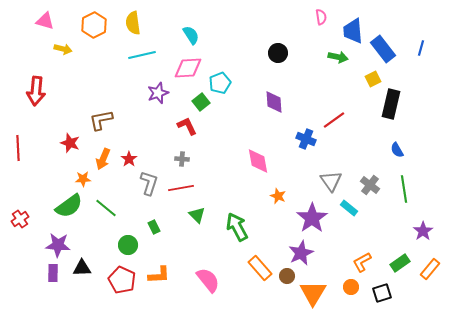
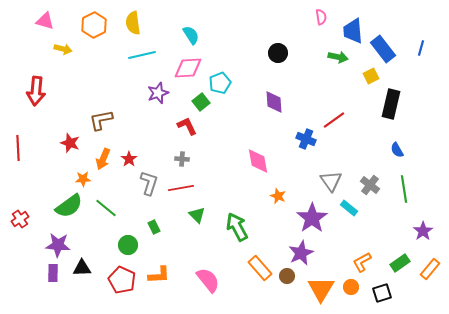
yellow square at (373, 79): moved 2 px left, 3 px up
orange triangle at (313, 293): moved 8 px right, 4 px up
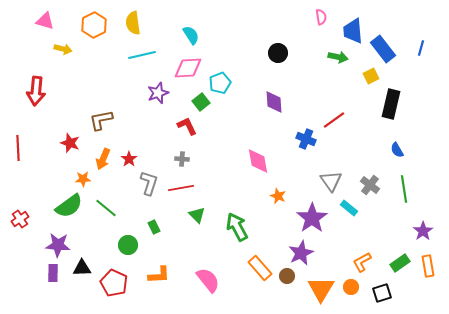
orange rectangle at (430, 269): moved 2 px left, 3 px up; rotated 50 degrees counterclockwise
red pentagon at (122, 280): moved 8 px left, 3 px down
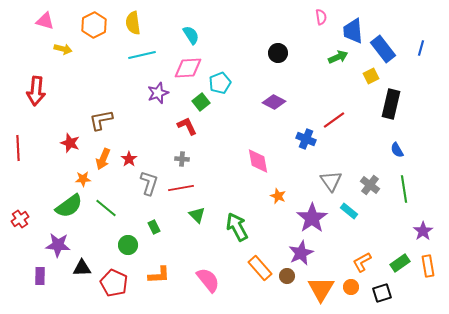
green arrow at (338, 57): rotated 36 degrees counterclockwise
purple diamond at (274, 102): rotated 60 degrees counterclockwise
cyan rectangle at (349, 208): moved 3 px down
purple rectangle at (53, 273): moved 13 px left, 3 px down
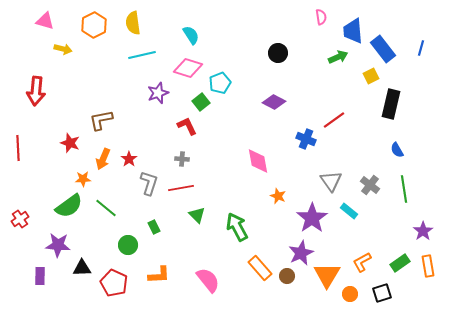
pink diamond at (188, 68): rotated 20 degrees clockwise
orange circle at (351, 287): moved 1 px left, 7 px down
orange triangle at (321, 289): moved 6 px right, 14 px up
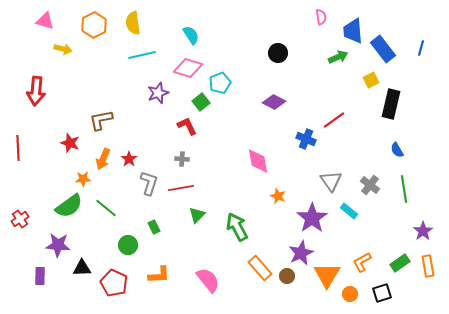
yellow square at (371, 76): moved 4 px down
green triangle at (197, 215): rotated 30 degrees clockwise
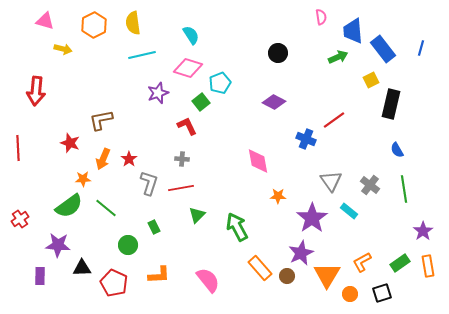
orange star at (278, 196): rotated 21 degrees counterclockwise
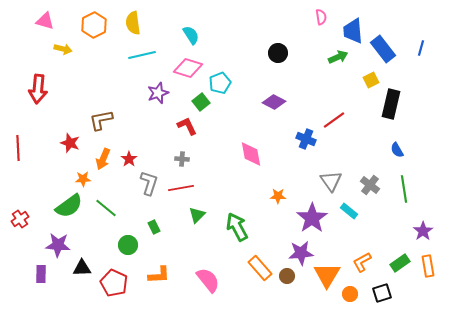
red arrow at (36, 91): moved 2 px right, 2 px up
pink diamond at (258, 161): moved 7 px left, 7 px up
purple star at (301, 253): rotated 20 degrees clockwise
purple rectangle at (40, 276): moved 1 px right, 2 px up
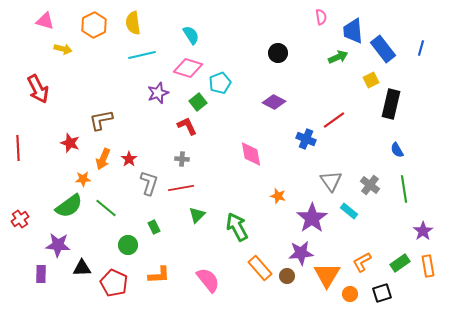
red arrow at (38, 89): rotated 32 degrees counterclockwise
green square at (201, 102): moved 3 px left
orange star at (278, 196): rotated 14 degrees clockwise
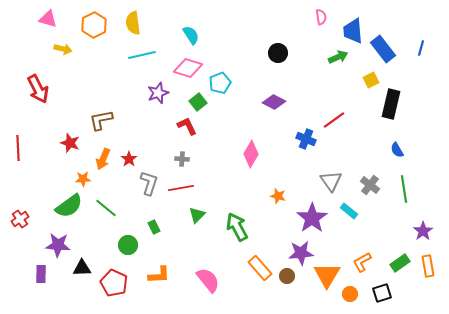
pink triangle at (45, 21): moved 3 px right, 2 px up
pink diamond at (251, 154): rotated 40 degrees clockwise
